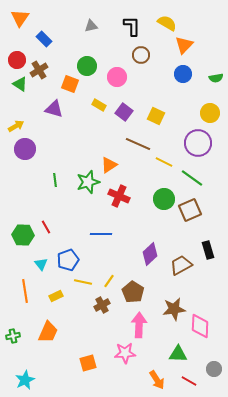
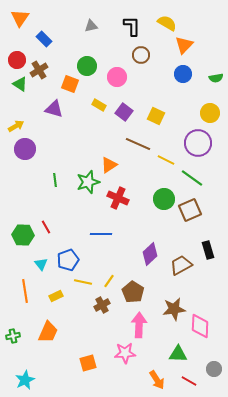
yellow line at (164, 162): moved 2 px right, 2 px up
red cross at (119, 196): moved 1 px left, 2 px down
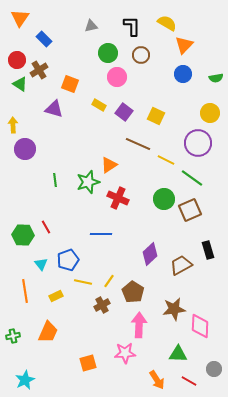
green circle at (87, 66): moved 21 px right, 13 px up
yellow arrow at (16, 126): moved 3 px left, 1 px up; rotated 63 degrees counterclockwise
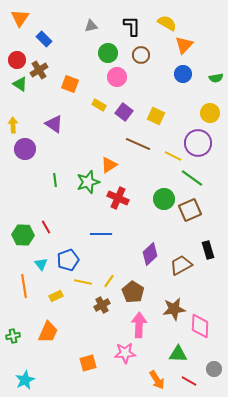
purple triangle at (54, 109): moved 15 px down; rotated 18 degrees clockwise
yellow line at (166, 160): moved 7 px right, 4 px up
orange line at (25, 291): moved 1 px left, 5 px up
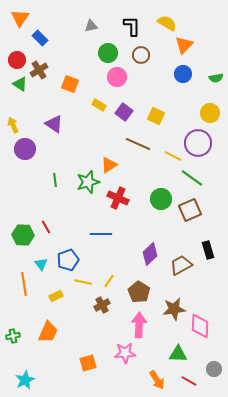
blue rectangle at (44, 39): moved 4 px left, 1 px up
yellow arrow at (13, 125): rotated 21 degrees counterclockwise
green circle at (164, 199): moved 3 px left
orange line at (24, 286): moved 2 px up
brown pentagon at (133, 292): moved 6 px right
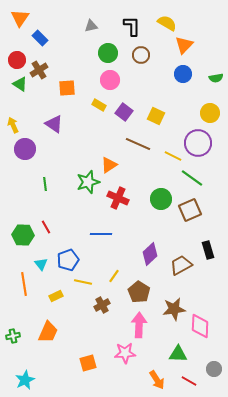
pink circle at (117, 77): moved 7 px left, 3 px down
orange square at (70, 84): moved 3 px left, 4 px down; rotated 24 degrees counterclockwise
green line at (55, 180): moved 10 px left, 4 px down
yellow line at (109, 281): moved 5 px right, 5 px up
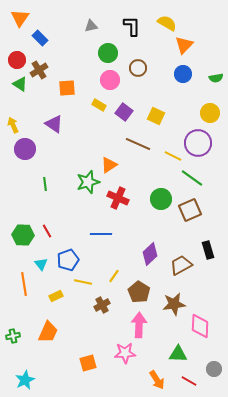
brown circle at (141, 55): moved 3 px left, 13 px down
red line at (46, 227): moved 1 px right, 4 px down
brown star at (174, 309): moved 5 px up
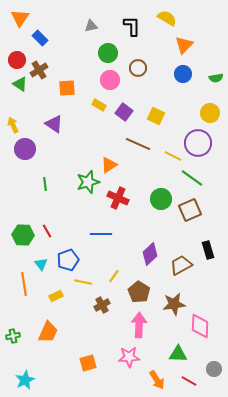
yellow semicircle at (167, 23): moved 5 px up
pink star at (125, 353): moved 4 px right, 4 px down
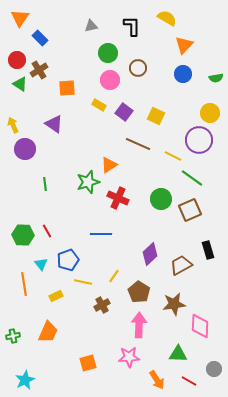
purple circle at (198, 143): moved 1 px right, 3 px up
